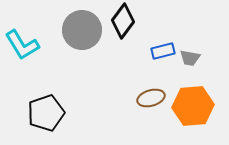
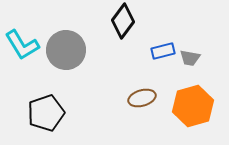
gray circle: moved 16 px left, 20 px down
brown ellipse: moved 9 px left
orange hexagon: rotated 12 degrees counterclockwise
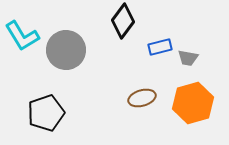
cyan L-shape: moved 9 px up
blue rectangle: moved 3 px left, 4 px up
gray trapezoid: moved 2 px left
orange hexagon: moved 3 px up
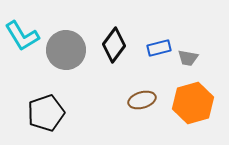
black diamond: moved 9 px left, 24 px down
blue rectangle: moved 1 px left, 1 px down
brown ellipse: moved 2 px down
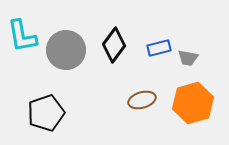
cyan L-shape: rotated 21 degrees clockwise
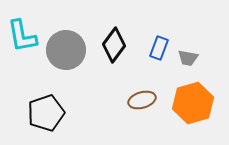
blue rectangle: rotated 55 degrees counterclockwise
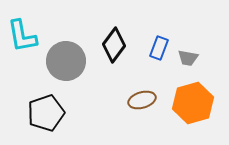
gray circle: moved 11 px down
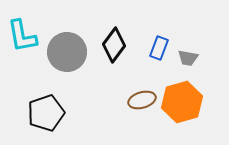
gray circle: moved 1 px right, 9 px up
orange hexagon: moved 11 px left, 1 px up
